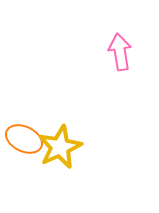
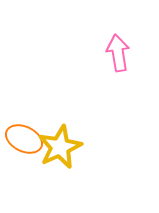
pink arrow: moved 2 px left, 1 px down
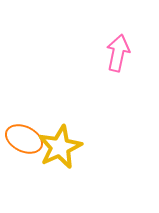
pink arrow: rotated 21 degrees clockwise
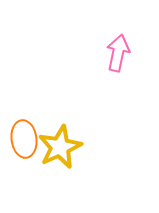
orange ellipse: rotated 57 degrees clockwise
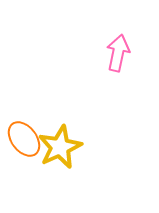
orange ellipse: rotated 30 degrees counterclockwise
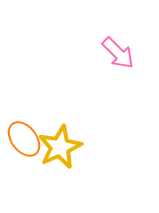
pink arrow: rotated 123 degrees clockwise
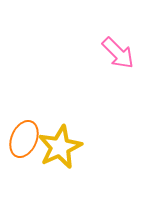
orange ellipse: rotated 60 degrees clockwise
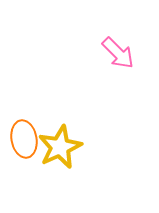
orange ellipse: rotated 33 degrees counterclockwise
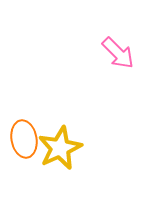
yellow star: moved 1 px down
